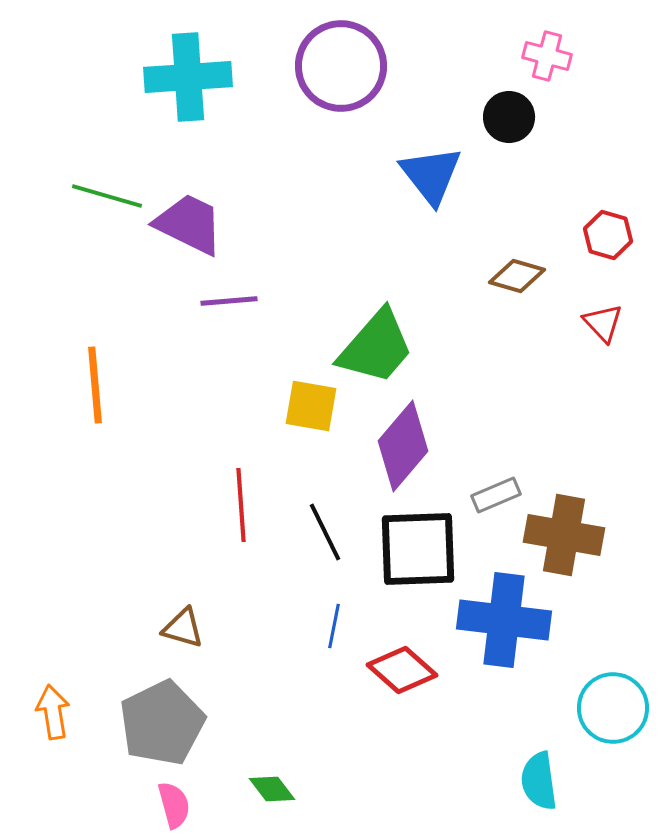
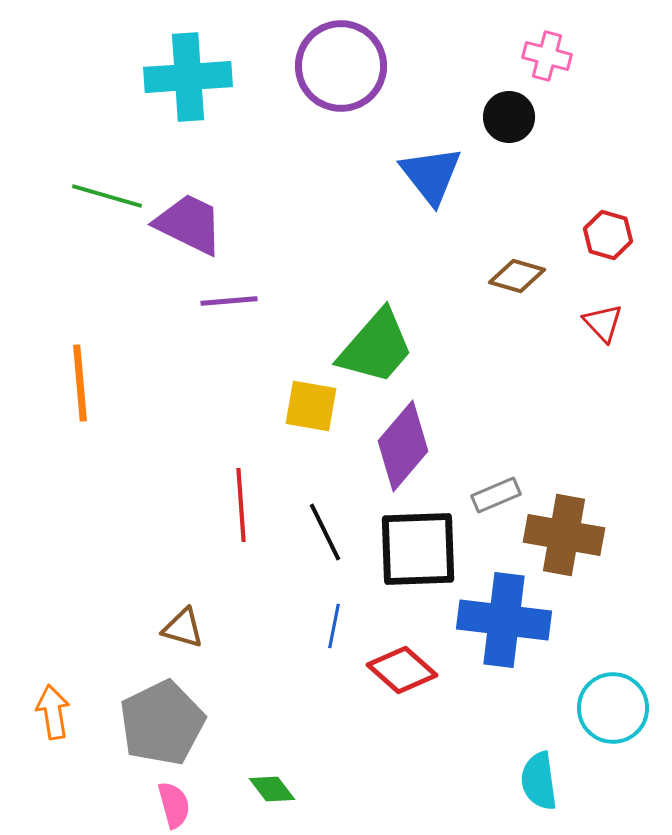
orange line: moved 15 px left, 2 px up
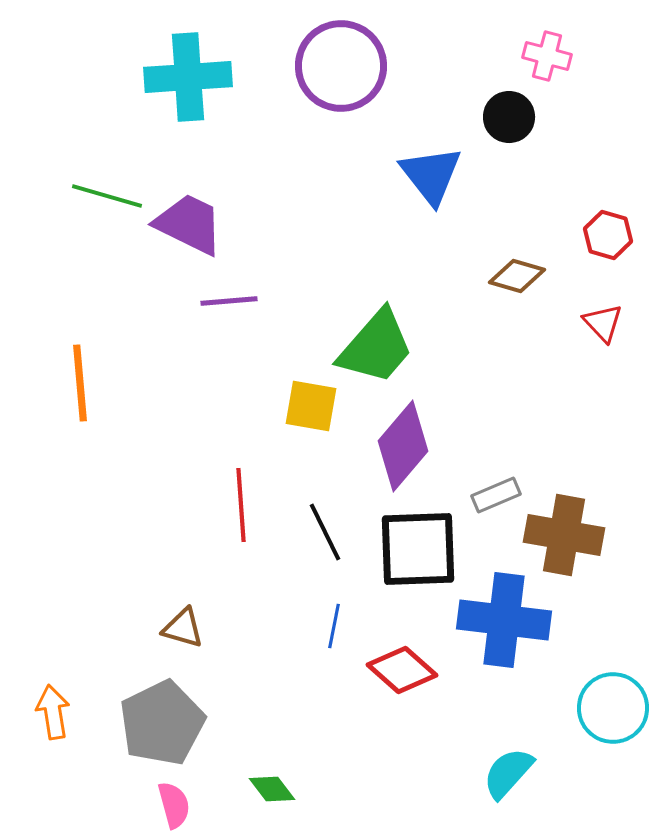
cyan semicircle: moved 31 px left, 8 px up; rotated 50 degrees clockwise
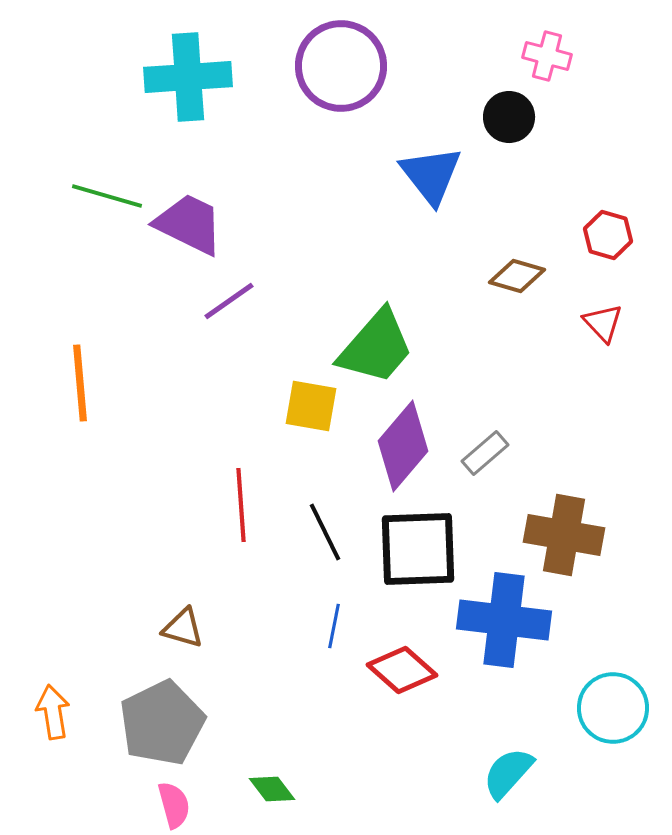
purple line: rotated 30 degrees counterclockwise
gray rectangle: moved 11 px left, 42 px up; rotated 18 degrees counterclockwise
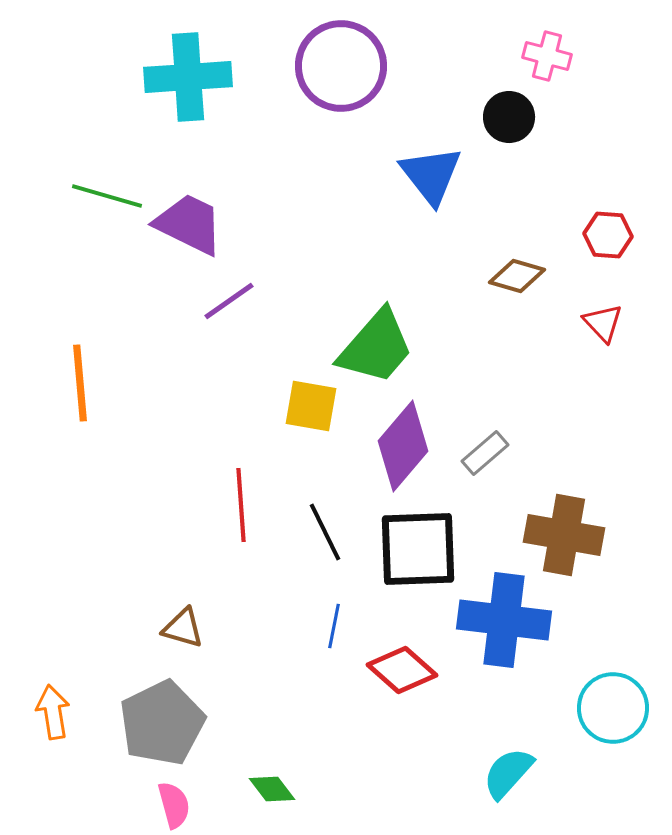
red hexagon: rotated 12 degrees counterclockwise
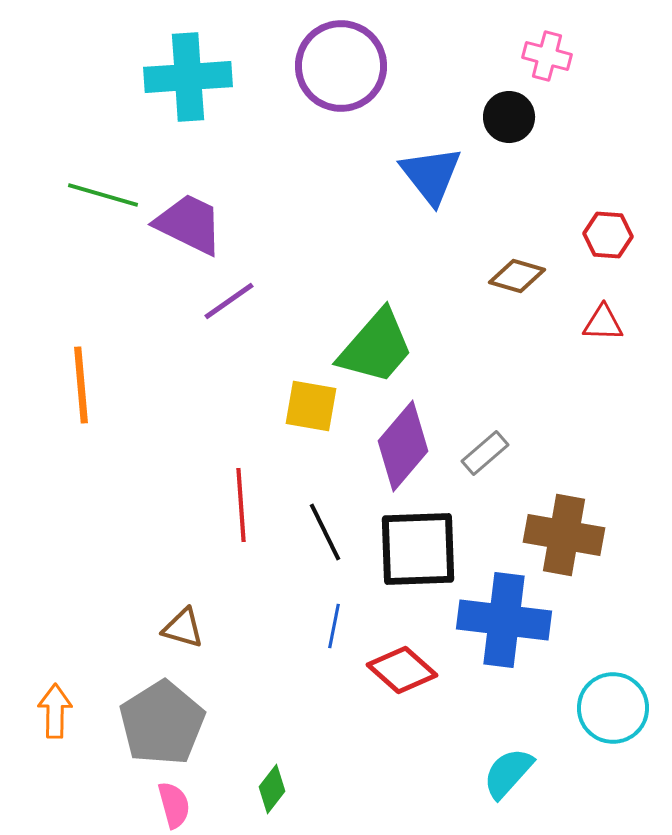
green line: moved 4 px left, 1 px up
red triangle: rotated 45 degrees counterclockwise
orange line: moved 1 px right, 2 px down
orange arrow: moved 2 px right, 1 px up; rotated 10 degrees clockwise
gray pentagon: rotated 6 degrees counterclockwise
green diamond: rotated 75 degrees clockwise
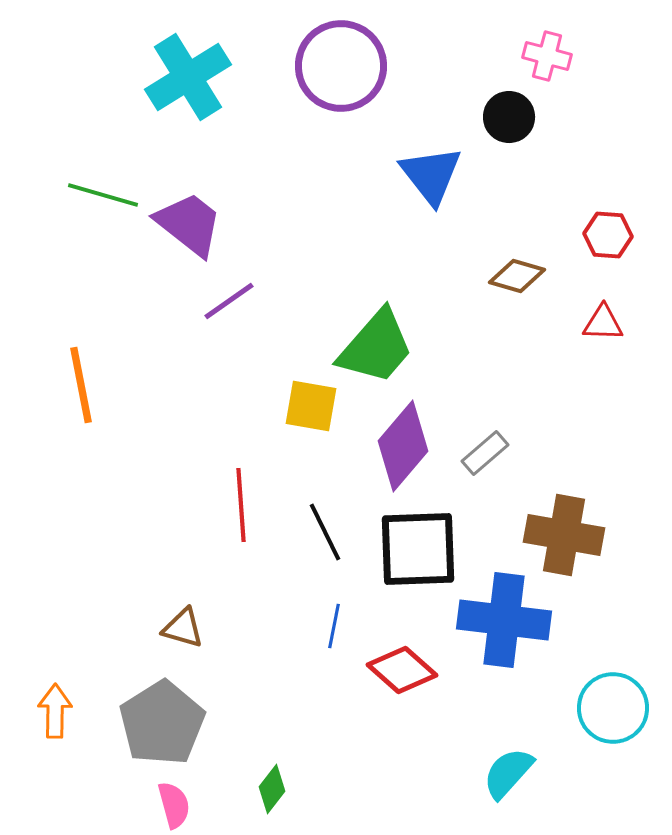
cyan cross: rotated 28 degrees counterclockwise
purple trapezoid: rotated 12 degrees clockwise
orange line: rotated 6 degrees counterclockwise
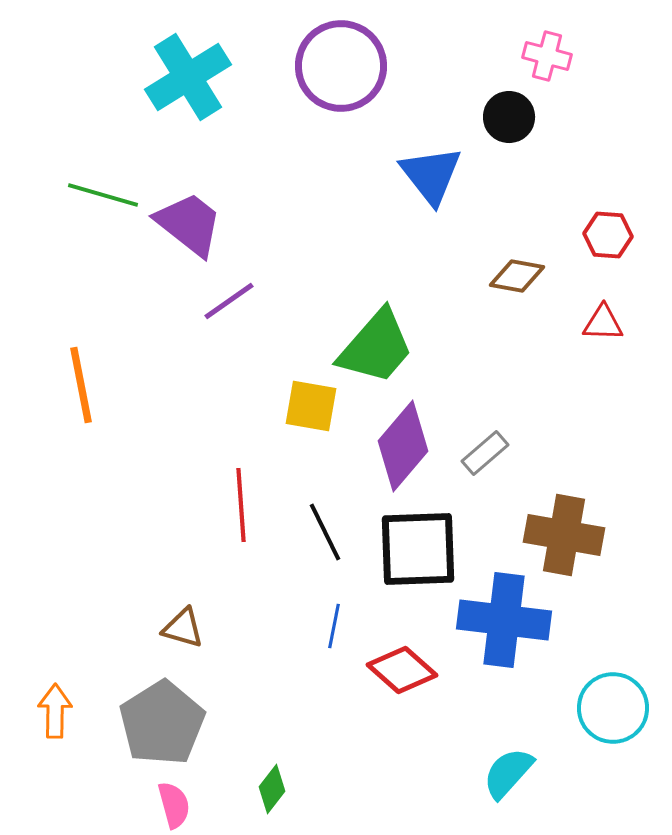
brown diamond: rotated 6 degrees counterclockwise
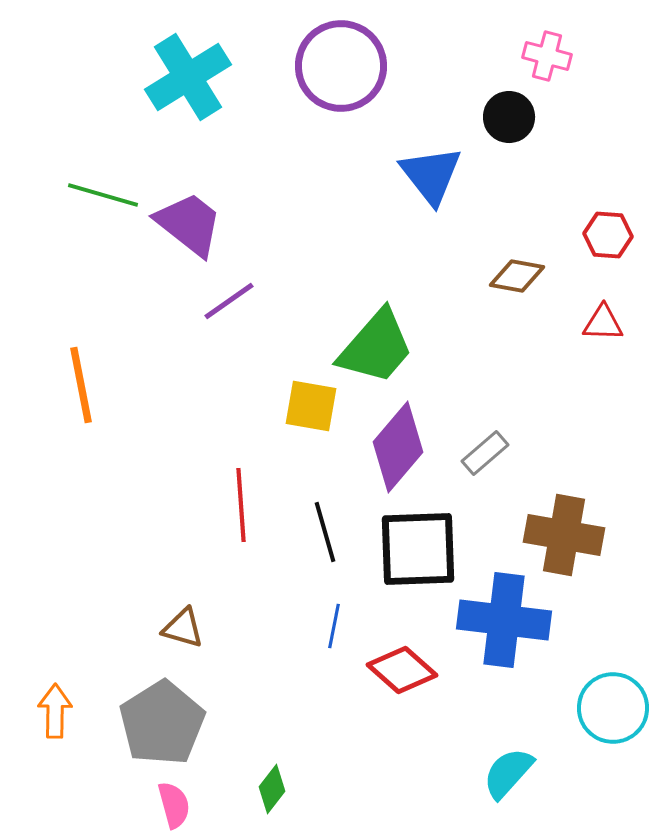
purple diamond: moved 5 px left, 1 px down
black line: rotated 10 degrees clockwise
